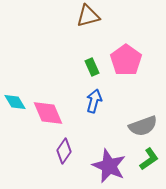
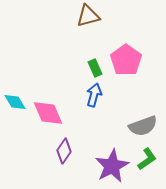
green rectangle: moved 3 px right, 1 px down
blue arrow: moved 6 px up
green L-shape: moved 2 px left
purple star: moved 3 px right; rotated 20 degrees clockwise
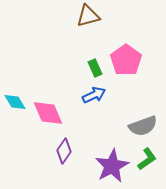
blue arrow: rotated 50 degrees clockwise
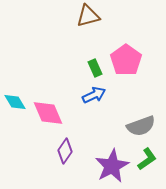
gray semicircle: moved 2 px left
purple diamond: moved 1 px right
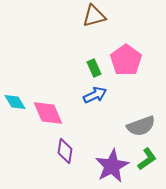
brown triangle: moved 6 px right
green rectangle: moved 1 px left
blue arrow: moved 1 px right
purple diamond: rotated 25 degrees counterclockwise
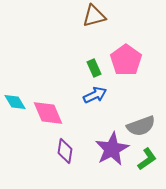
purple star: moved 17 px up
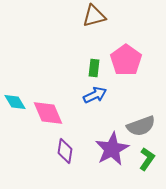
green rectangle: rotated 30 degrees clockwise
green L-shape: rotated 20 degrees counterclockwise
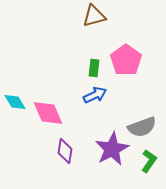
gray semicircle: moved 1 px right, 1 px down
green L-shape: moved 2 px right, 2 px down
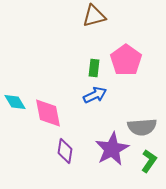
pink diamond: rotated 12 degrees clockwise
gray semicircle: rotated 16 degrees clockwise
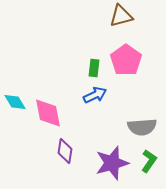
brown triangle: moved 27 px right
purple star: moved 14 px down; rotated 12 degrees clockwise
